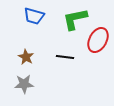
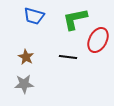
black line: moved 3 px right
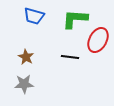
green L-shape: rotated 16 degrees clockwise
black line: moved 2 px right
